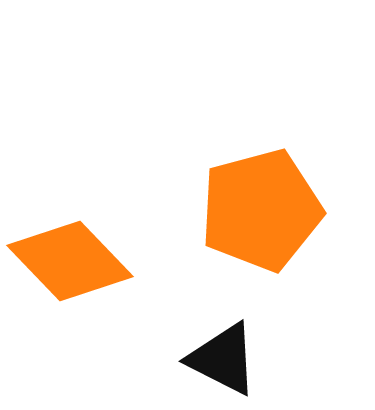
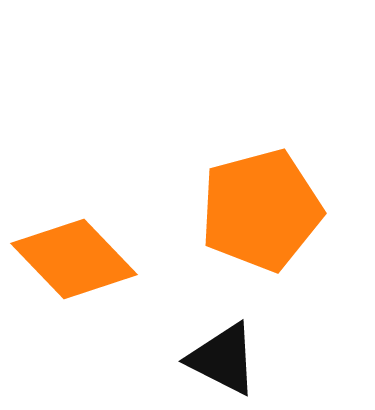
orange diamond: moved 4 px right, 2 px up
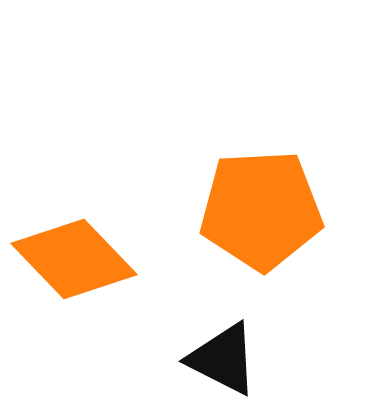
orange pentagon: rotated 12 degrees clockwise
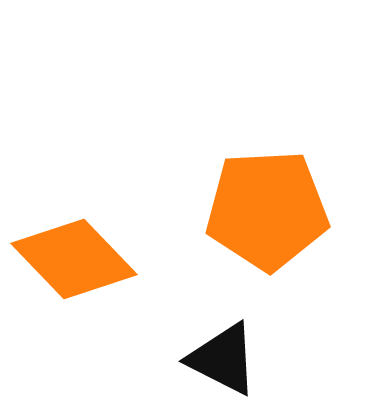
orange pentagon: moved 6 px right
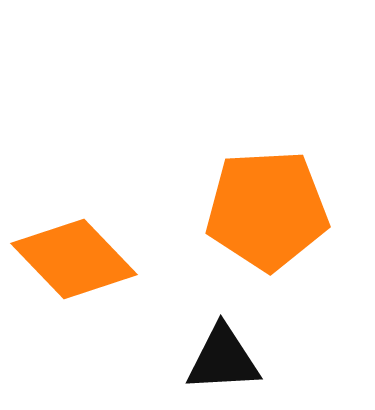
black triangle: rotated 30 degrees counterclockwise
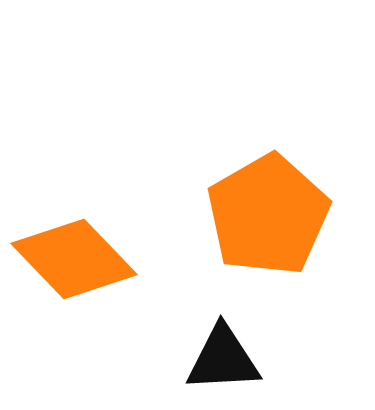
orange pentagon: moved 1 px right, 5 px down; rotated 27 degrees counterclockwise
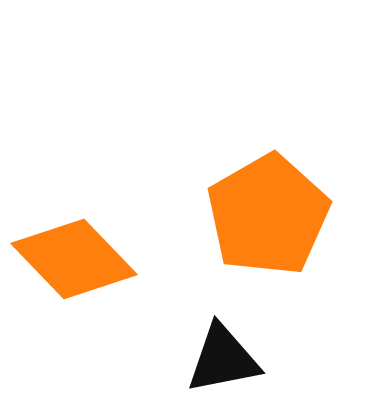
black triangle: rotated 8 degrees counterclockwise
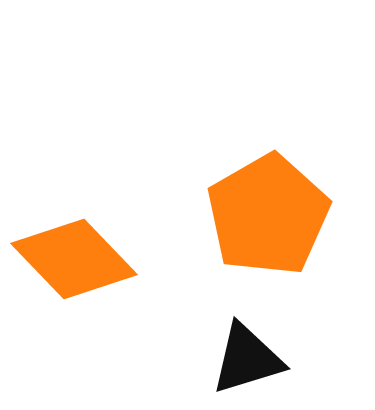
black triangle: moved 24 px right; rotated 6 degrees counterclockwise
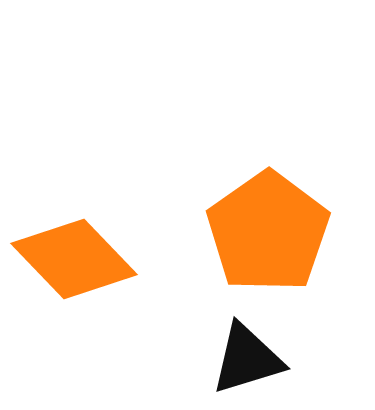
orange pentagon: moved 17 px down; rotated 5 degrees counterclockwise
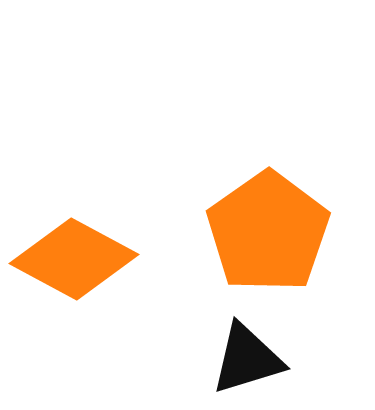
orange diamond: rotated 18 degrees counterclockwise
